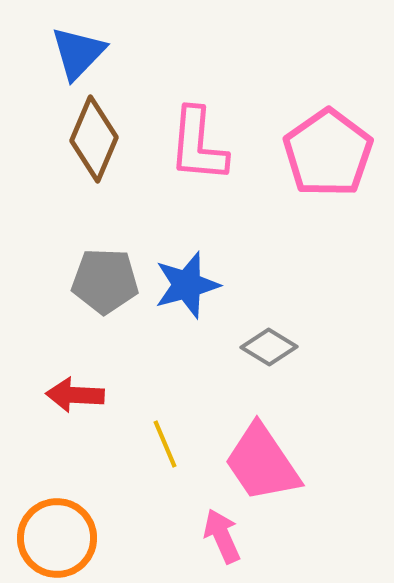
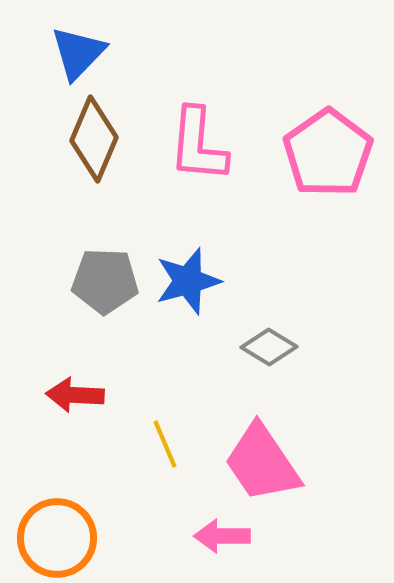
blue star: moved 1 px right, 4 px up
pink arrow: rotated 66 degrees counterclockwise
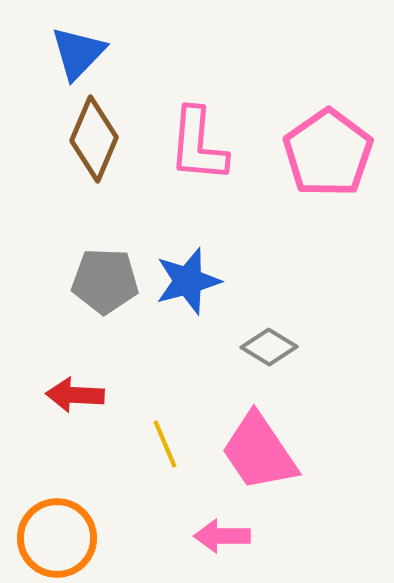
pink trapezoid: moved 3 px left, 11 px up
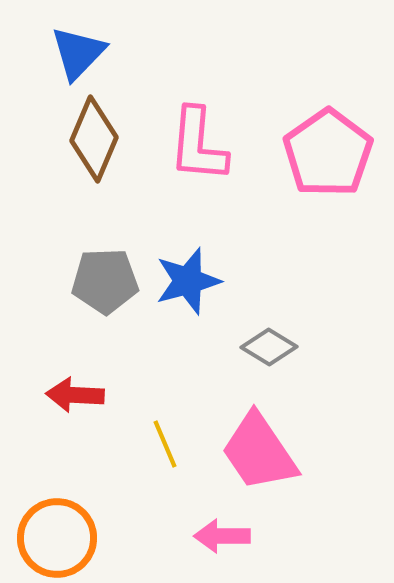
gray pentagon: rotated 4 degrees counterclockwise
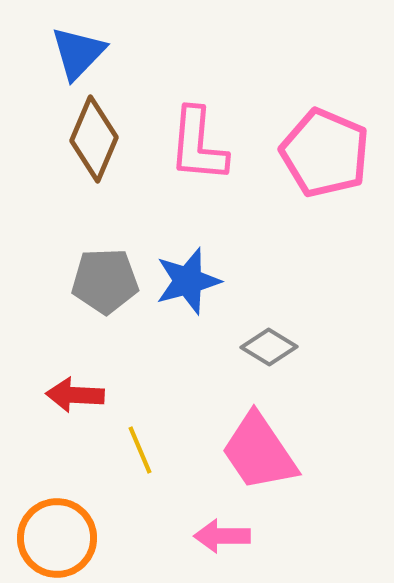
pink pentagon: moved 3 px left; rotated 14 degrees counterclockwise
yellow line: moved 25 px left, 6 px down
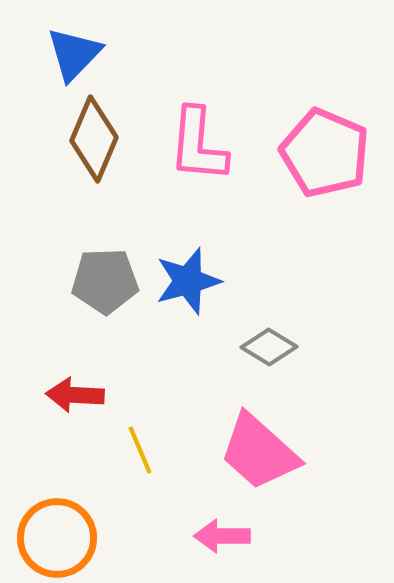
blue triangle: moved 4 px left, 1 px down
pink trapezoid: rotated 14 degrees counterclockwise
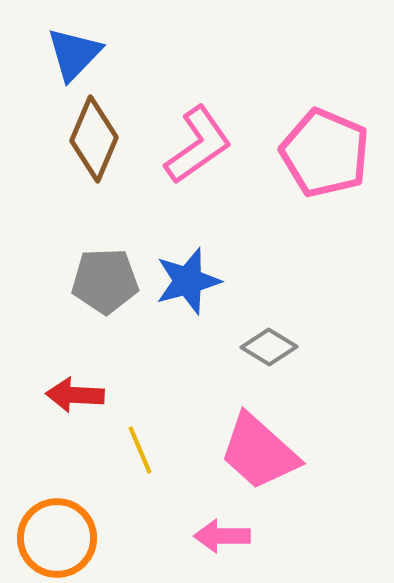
pink L-shape: rotated 130 degrees counterclockwise
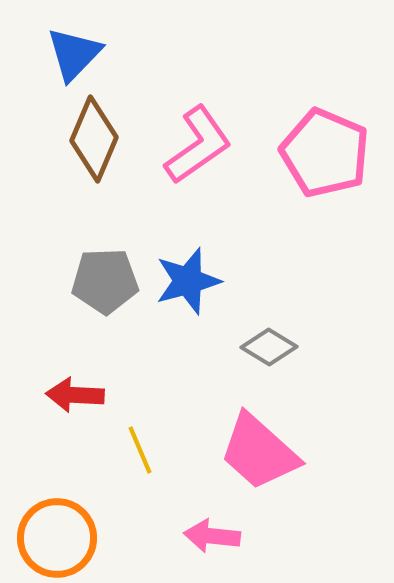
pink arrow: moved 10 px left; rotated 6 degrees clockwise
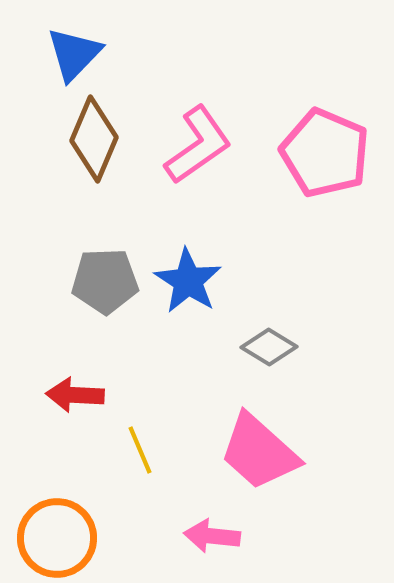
blue star: rotated 24 degrees counterclockwise
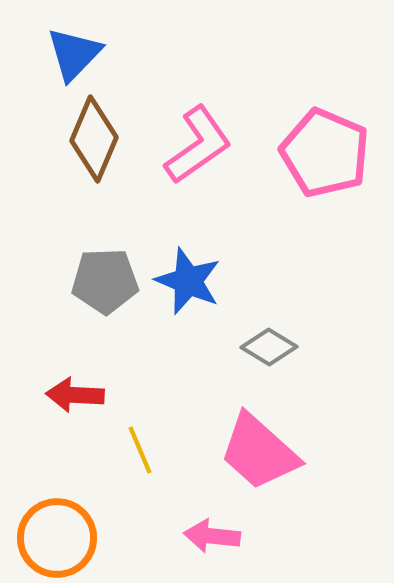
blue star: rotated 10 degrees counterclockwise
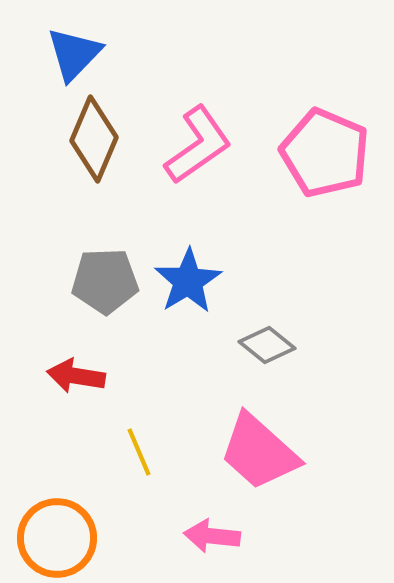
blue star: rotated 18 degrees clockwise
gray diamond: moved 2 px left, 2 px up; rotated 8 degrees clockwise
red arrow: moved 1 px right, 19 px up; rotated 6 degrees clockwise
yellow line: moved 1 px left, 2 px down
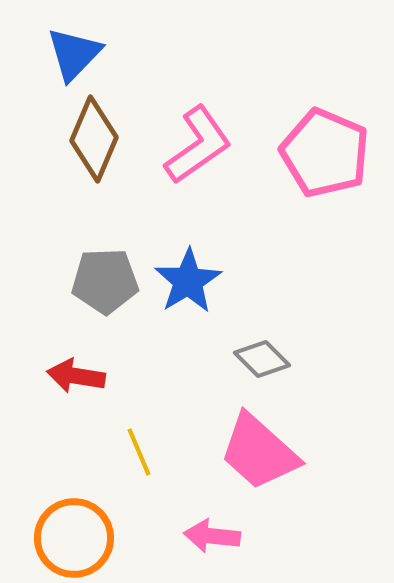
gray diamond: moved 5 px left, 14 px down; rotated 6 degrees clockwise
orange circle: moved 17 px right
